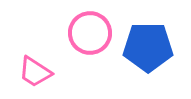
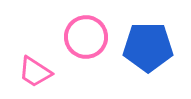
pink circle: moved 4 px left, 4 px down
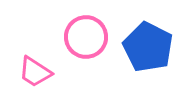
blue pentagon: rotated 27 degrees clockwise
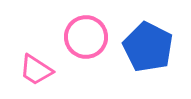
pink trapezoid: moved 1 px right, 2 px up
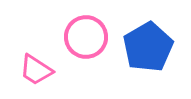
blue pentagon: rotated 15 degrees clockwise
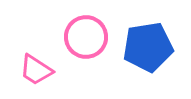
blue pentagon: rotated 21 degrees clockwise
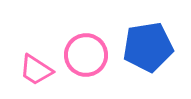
pink circle: moved 18 px down
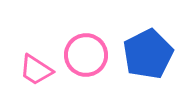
blue pentagon: moved 7 px down; rotated 18 degrees counterclockwise
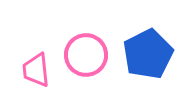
pink trapezoid: rotated 51 degrees clockwise
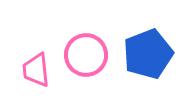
blue pentagon: rotated 6 degrees clockwise
